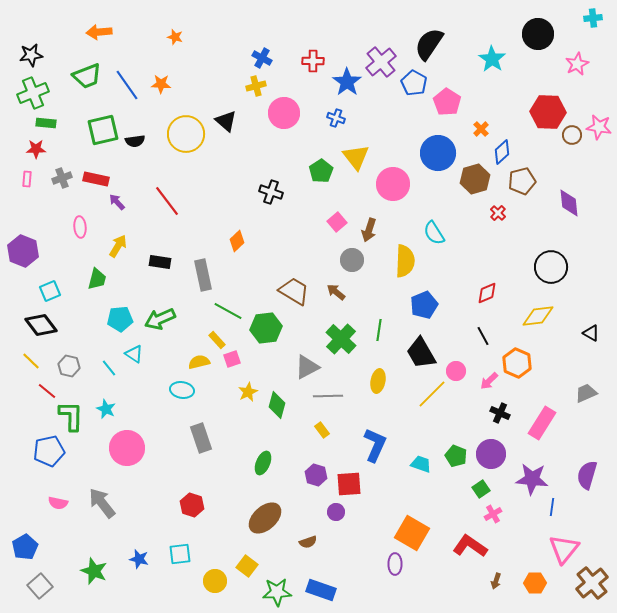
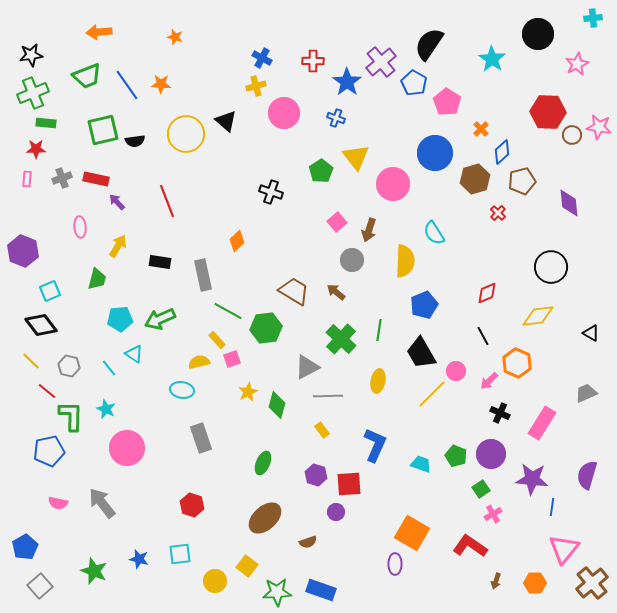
blue circle at (438, 153): moved 3 px left
red line at (167, 201): rotated 16 degrees clockwise
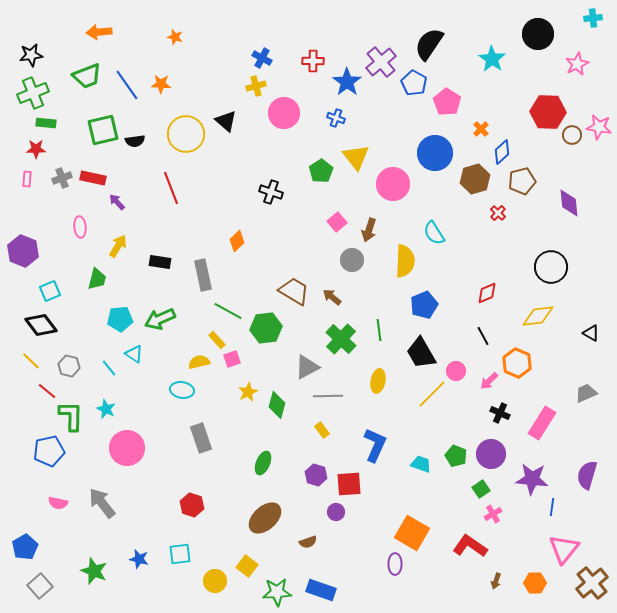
red rectangle at (96, 179): moved 3 px left, 1 px up
red line at (167, 201): moved 4 px right, 13 px up
brown arrow at (336, 292): moved 4 px left, 5 px down
green line at (379, 330): rotated 15 degrees counterclockwise
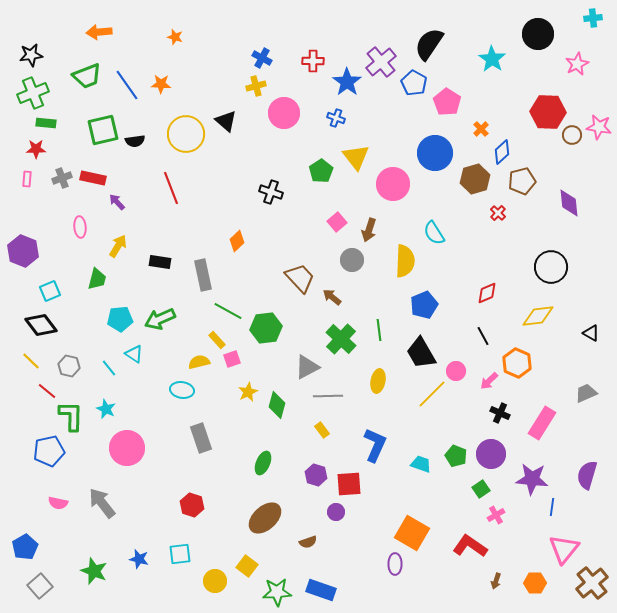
brown trapezoid at (294, 291): moved 6 px right, 13 px up; rotated 16 degrees clockwise
pink cross at (493, 514): moved 3 px right, 1 px down
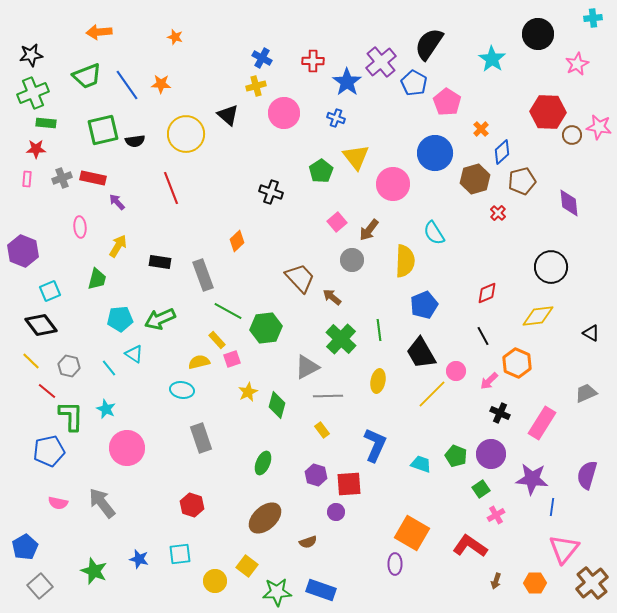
black triangle at (226, 121): moved 2 px right, 6 px up
brown arrow at (369, 230): rotated 20 degrees clockwise
gray rectangle at (203, 275): rotated 8 degrees counterclockwise
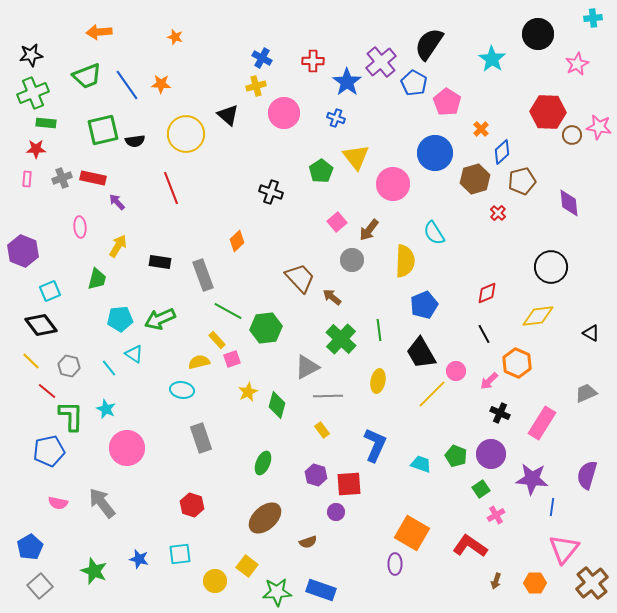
black line at (483, 336): moved 1 px right, 2 px up
blue pentagon at (25, 547): moved 5 px right
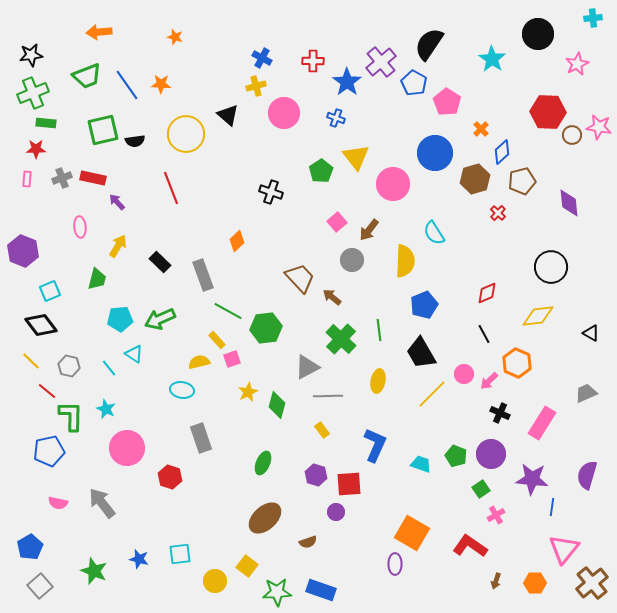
black rectangle at (160, 262): rotated 35 degrees clockwise
pink circle at (456, 371): moved 8 px right, 3 px down
red hexagon at (192, 505): moved 22 px left, 28 px up
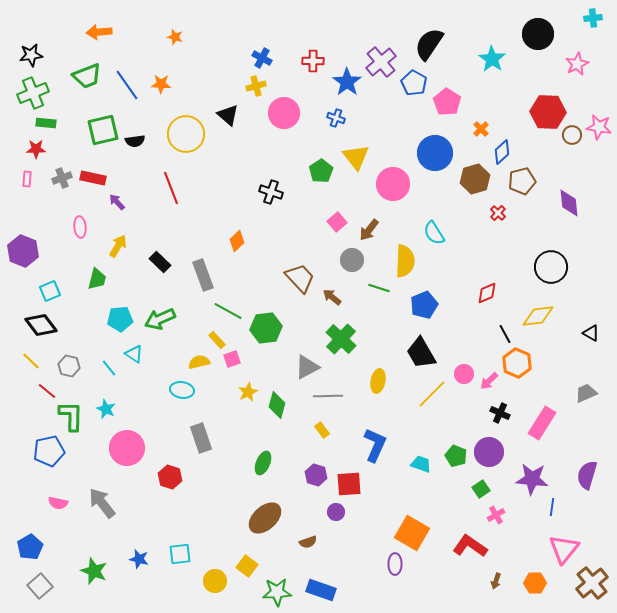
green line at (379, 330): moved 42 px up; rotated 65 degrees counterclockwise
black line at (484, 334): moved 21 px right
purple circle at (491, 454): moved 2 px left, 2 px up
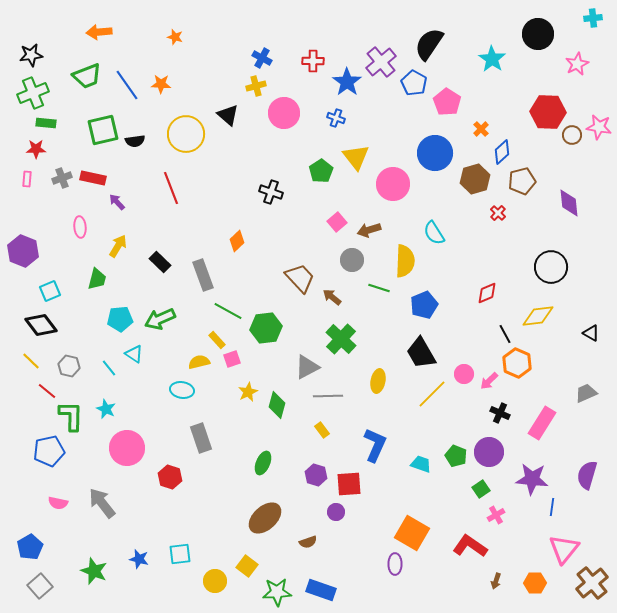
brown arrow at (369, 230): rotated 35 degrees clockwise
